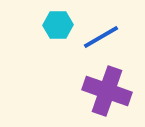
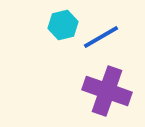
cyan hexagon: moved 5 px right; rotated 12 degrees counterclockwise
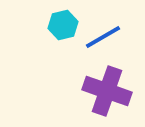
blue line: moved 2 px right
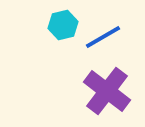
purple cross: rotated 18 degrees clockwise
